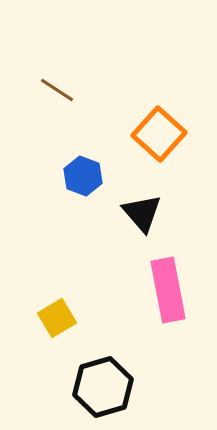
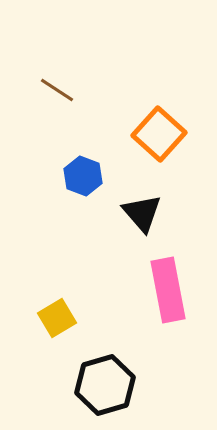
black hexagon: moved 2 px right, 2 px up
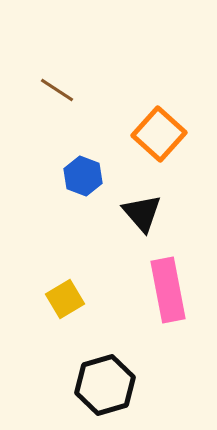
yellow square: moved 8 px right, 19 px up
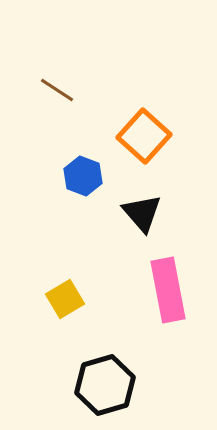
orange square: moved 15 px left, 2 px down
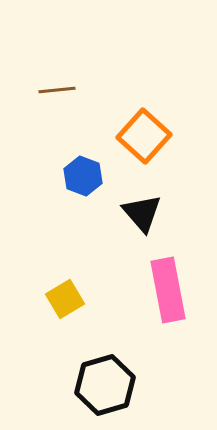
brown line: rotated 39 degrees counterclockwise
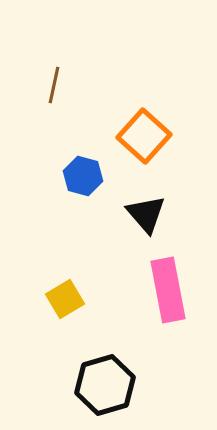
brown line: moved 3 px left, 5 px up; rotated 72 degrees counterclockwise
blue hexagon: rotated 6 degrees counterclockwise
black triangle: moved 4 px right, 1 px down
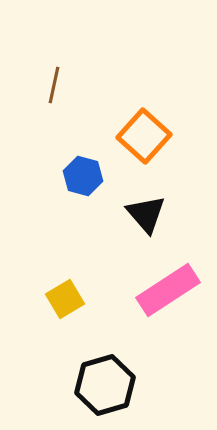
pink rectangle: rotated 68 degrees clockwise
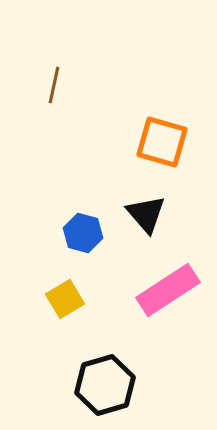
orange square: moved 18 px right, 6 px down; rotated 26 degrees counterclockwise
blue hexagon: moved 57 px down
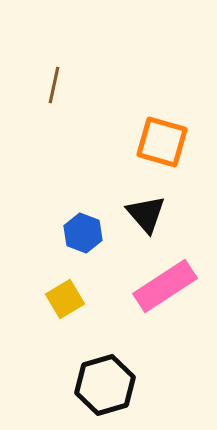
blue hexagon: rotated 6 degrees clockwise
pink rectangle: moved 3 px left, 4 px up
